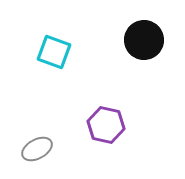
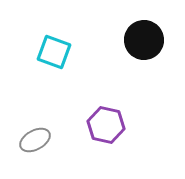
gray ellipse: moved 2 px left, 9 px up
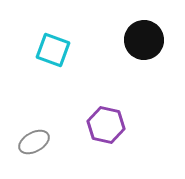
cyan square: moved 1 px left, 2 px up
gray ellipse: moved 1 px left, 2 px down
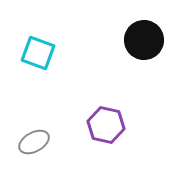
cyan square: moved 15 px left, 3 px down
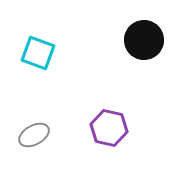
purple hexagon: moved 3 px right, 3 px down
gray ellipse: moved 7 px up
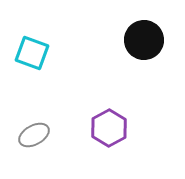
cyan square: moved 6 px left
purple hexagon: rotated 18 degrees clockwise
